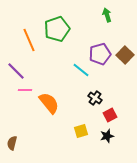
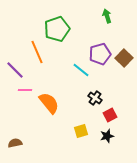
green arrow: moved 1 px down
orange line: moved 8 px right, 12 px down
brown square: moved 1 px left, 3 px down
purple line: moved 1 px left, 1 px up
brown semicircle: moved 3 px right; rotated 64 degrees clockwise
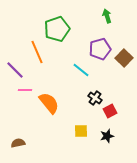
purple pentagon: moved 5 px up
red square: moved 4 px up
yellow square: rotated 16 degrees clockwise
brown semicircle: moved 3 px right
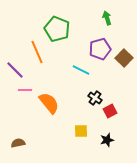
green arrow: moved 2 px down
green pentagon: rotated 30 degrees counterclockwise
cyan line: rotated 12 degrees counterclockwise
black star: moved 4 px down
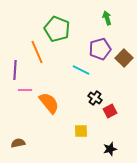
purple line: rotated 48 degrees clockwise
black star: moved 3 px right, 9 px down
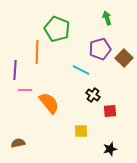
orange line: rotated 25 degrees clockwise
black cross: moved 2 px left, 3 px up
red square: rotated 24 degrees clockwise
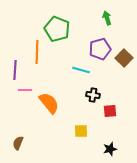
cyan line: rotated 12 degrees counterclockwise
black cross: rotated 24 degrees counterclockwise
brown semicircle: rotated 56 degrees counterclockwise
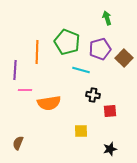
green pentagon: moved 10 px right, 13 px down
orange semicircle: rotated 120 degrees clockwise
